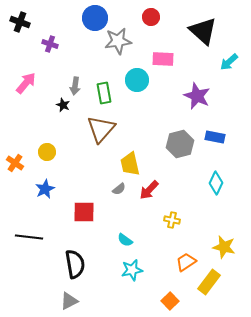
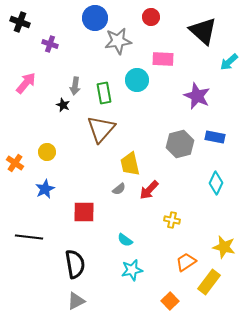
gray triangle: moved 7 px right
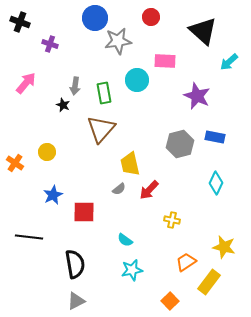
pink rectangle: moved 2 px right, 2 px down
blue star: moved 8 px right, 6 px down
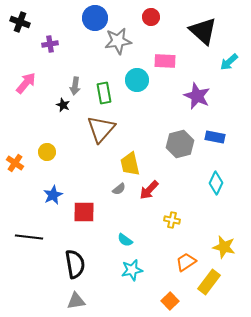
purple cross: rotated 28 degrees counterclockwise
gray triangle: rotated 18 degrees clockwise
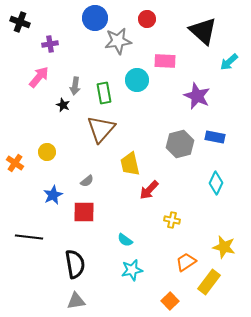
red circle: moved 4 px left, 2 px down
pink arrow: moved 13 px right, 6 px up
gray semicircle: moved 32 px left, 8 px up
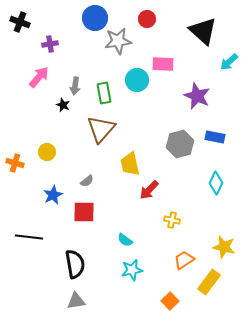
pink rectangle: moved 2 px left, 3 px down
orange cross: rotated 18 degrees counterclockwise
orange trapezoid: moved 2 px left, 2 px up
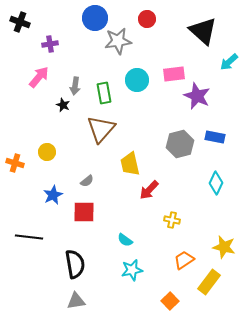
pink rectangle: moved 11 px right, 10 px down; rotated 10 degrees counterclockwise
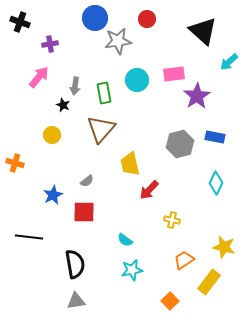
purple star: rotated 16 degrees clockwise
yellow circle: moved 5 px right, 17 px up
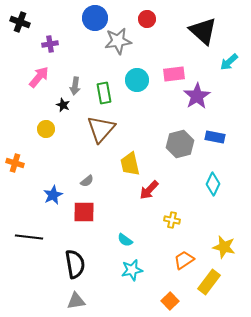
yellow circle: moved 6 px left, 6 px up
cyan diamond: moved 3 px left, 1 px down
